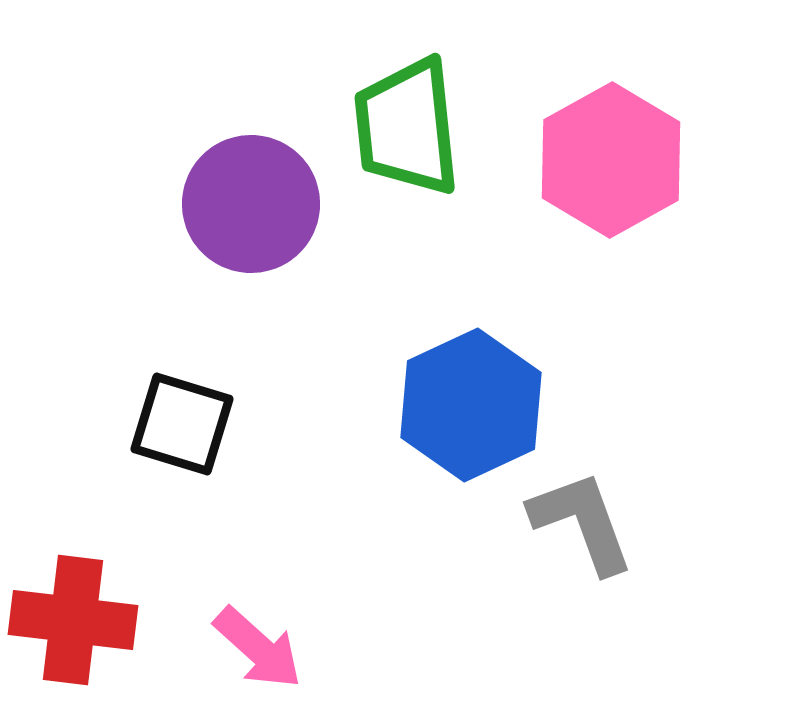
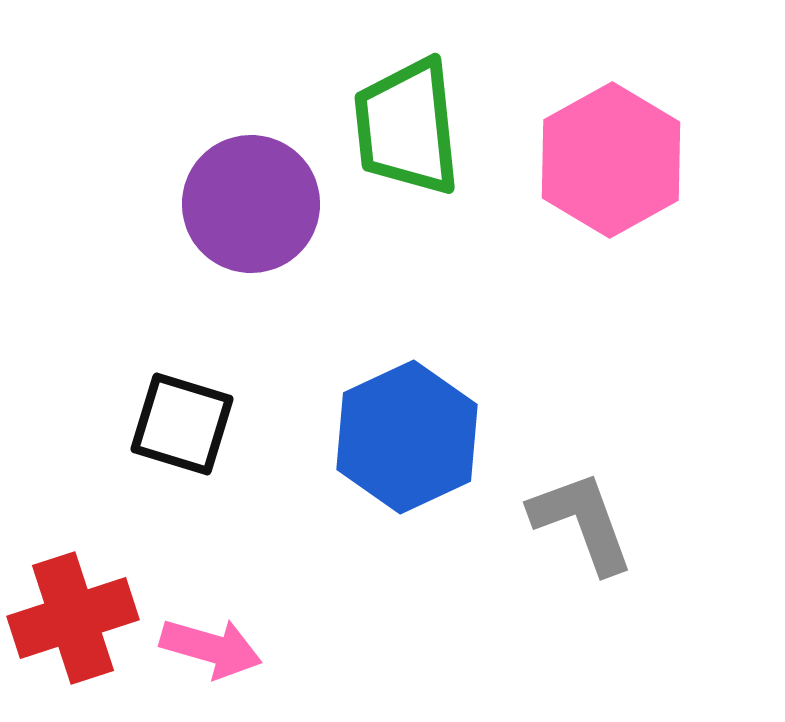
blue hexagon: moved 64 px left, 32 px down
red cross: moved 2 px up; rotated 25 degrees counterclockwise
pink arrow: moved 47 px left; rotated 26 degrees counterclockwise
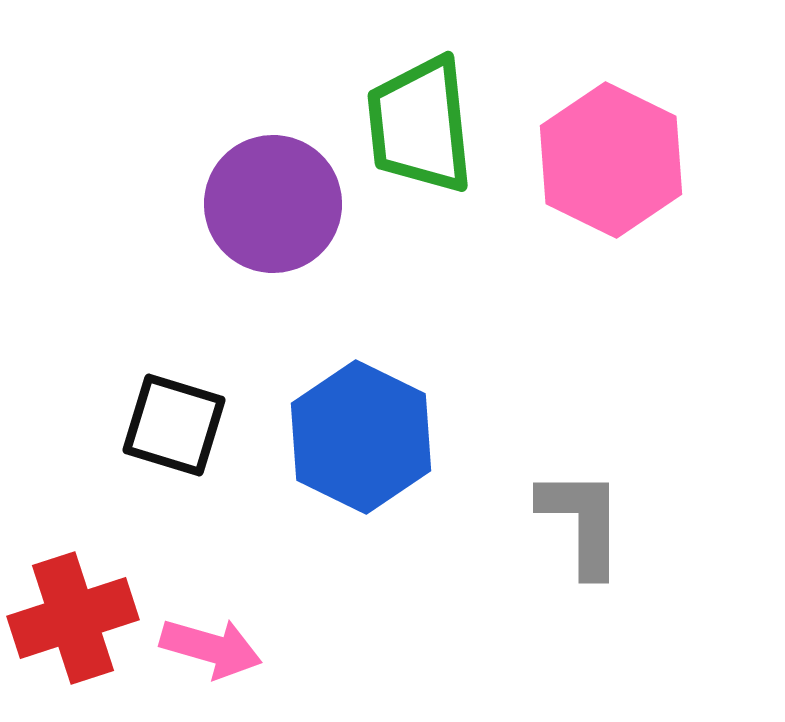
green trapezoid: moved 13 px right, 2 px up
pink hexagon: rotated 5 degrees counterclockwise
purple circle: moved 22 px right
black square: moved 8 px left, 1 px down
blue hexagon: moved 46 px left; rotated 9 degrees counterclockwise
gray L-shape: rotated 20 degrees clockwise
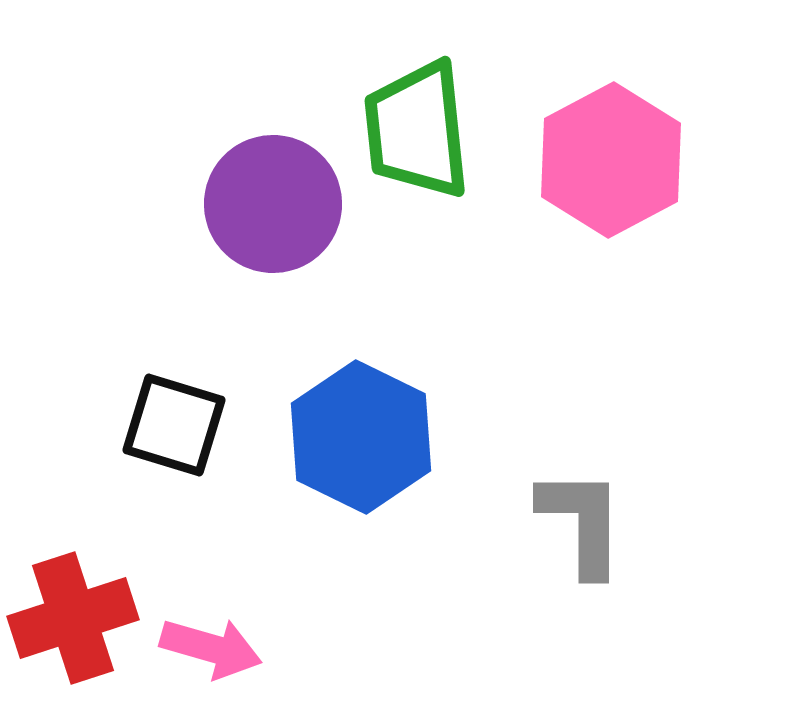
green trapezoid: moved 3 px left, 5 px down
pink hexagon: rotated 6 degrees clockwise
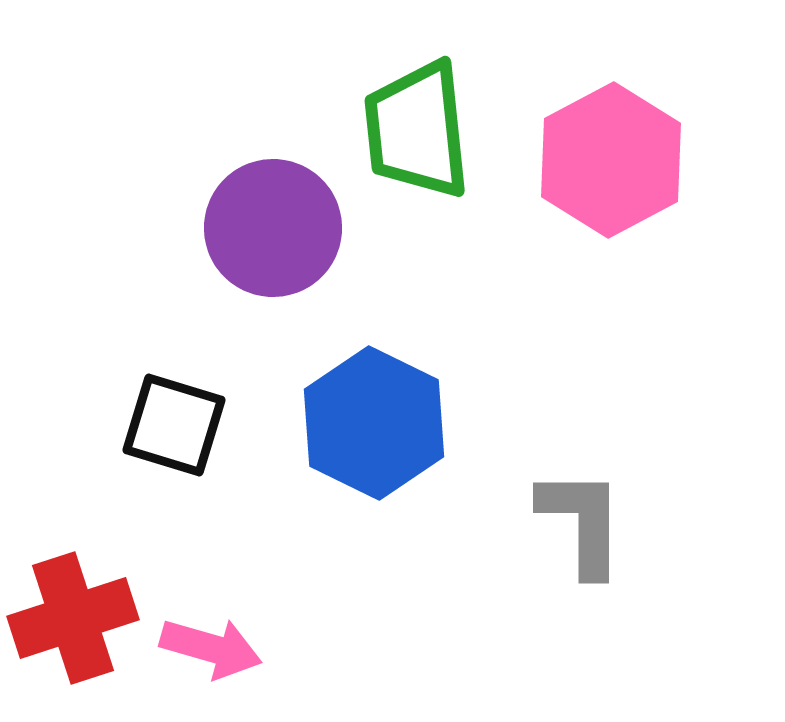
purple circle: moved 24 px down
blue hexagon: moved 13 px right, 14 px up
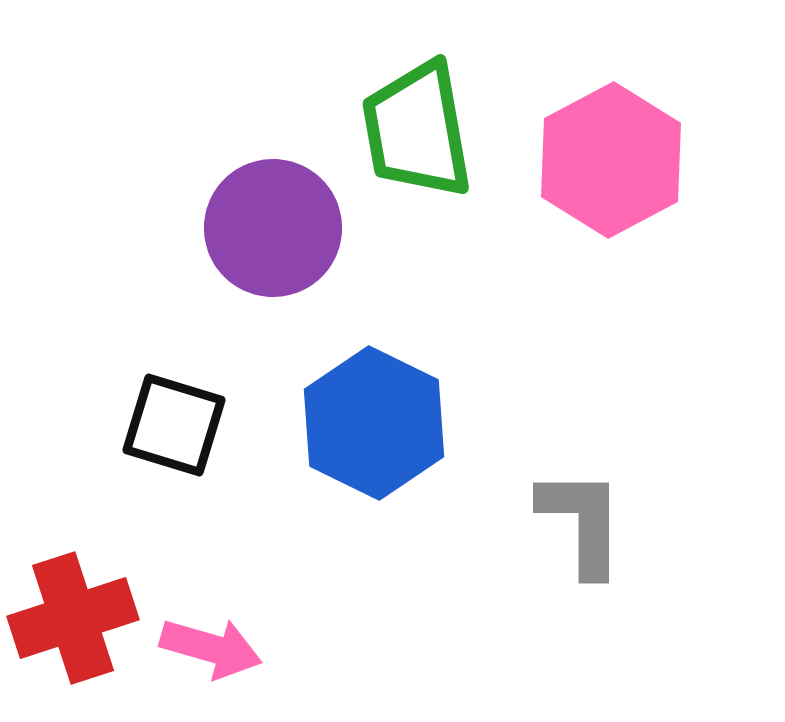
green trapezoid: rotated 4 degrees counterclockwise
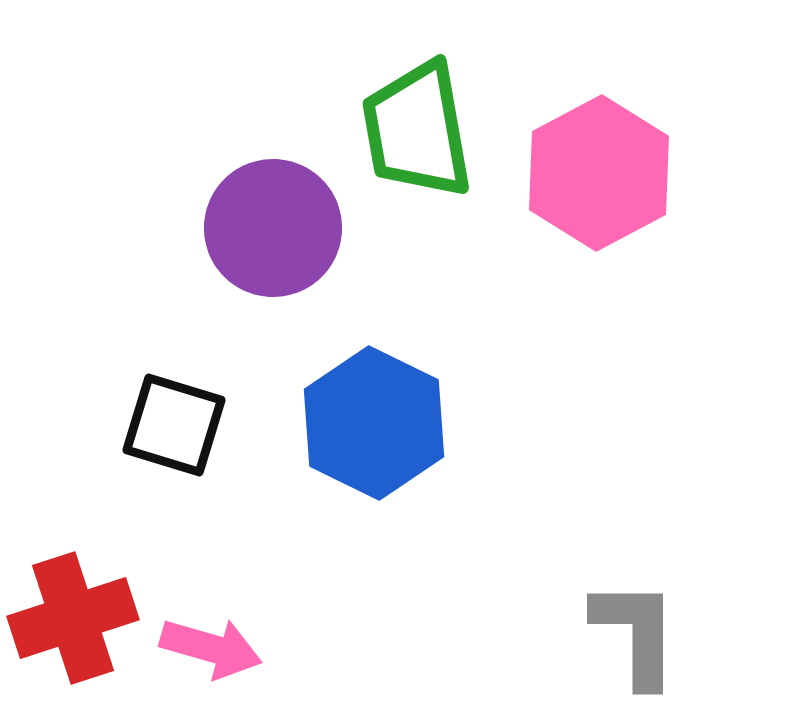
pink hexagon: moved 12 px left, 13 px down
gray L-shape: moved 54 px right, 111 px down
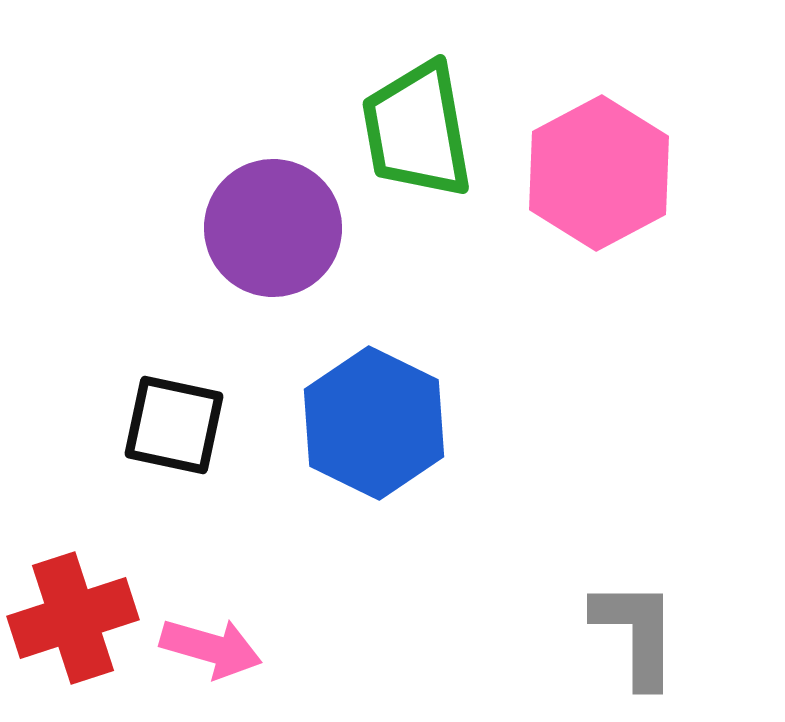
black square: rotated 5 degrees counterclockwise
